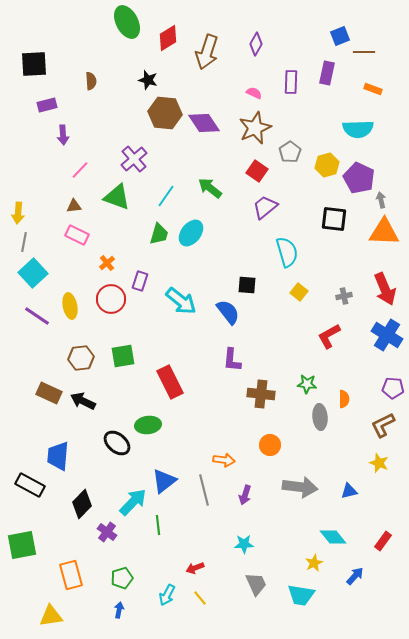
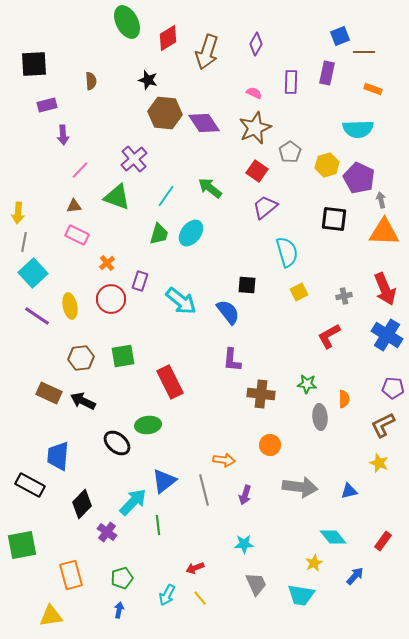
yellow square at (299, 292): rotated 24 degrees clockwise
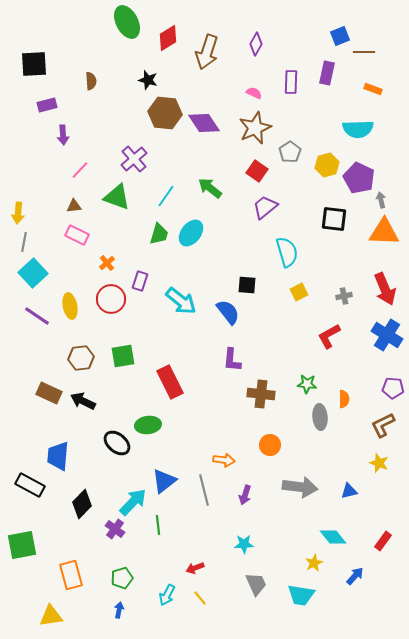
purple cross at (107, 532): moved 8 px right, 3 px up
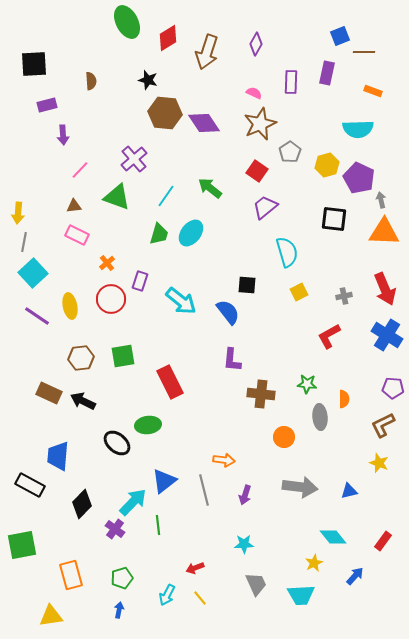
orange rectangle at (373, 89): moved 2 px down
brown star at (255, 128): moved 5 px right, 4 px up
orange circle at (270, 445): moved 14 px right, 8 px up
cyan trapezoid at (301, 595): rotated 12 degrees counterclockwise
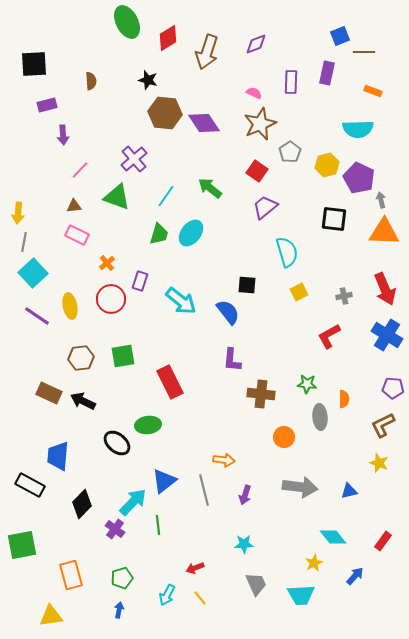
purple diamond at (256, 44): rotated 40 degrees clockwise
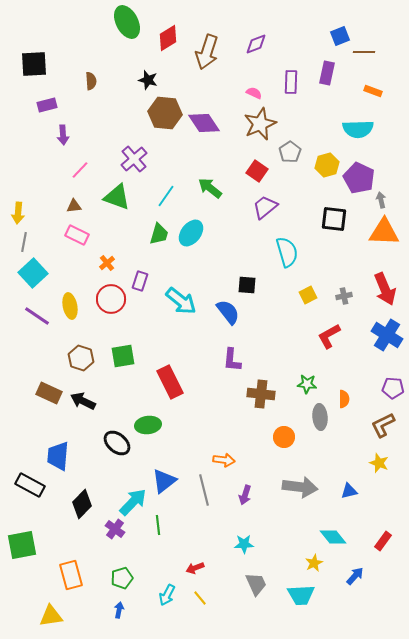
yellow square at (299, 292): moved 9 px right, 3 px down
brown hexagon at (81, 358): rotated 25 degrees clockwise
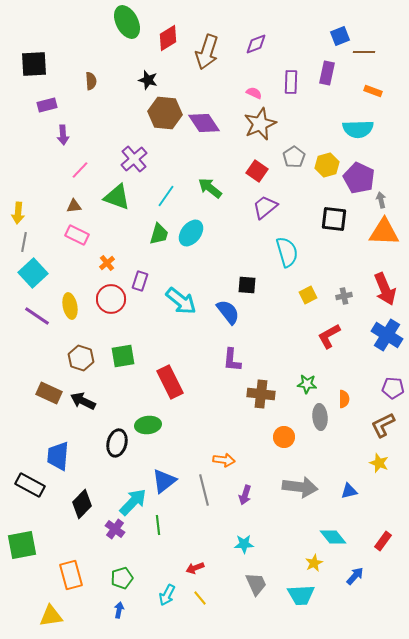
gray pentagon at (290, 152): moved 4 px right, 5 px down
black ellipse at (117, 443): rotated 64 degrees clockwise
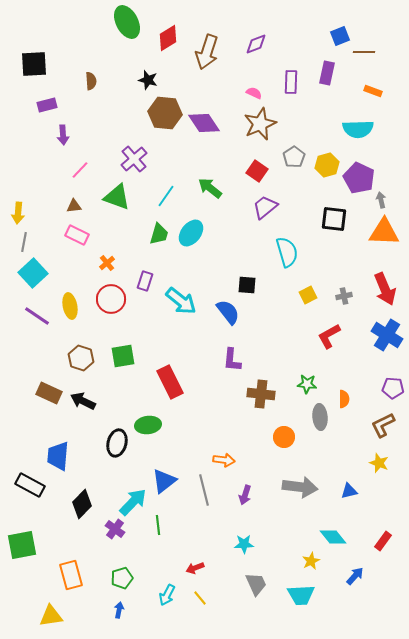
purple rectangle at (140, 281): moved 5 px right
yellow star at (314, 563): moved 3 px left, 2 px up
